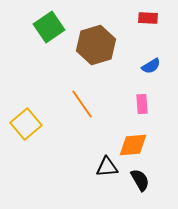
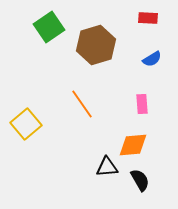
blue semicircle: moved 1 px right, 7 px up
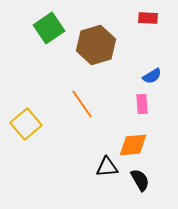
green square: moved 1 px down
blue semicircle: moved 17 px down
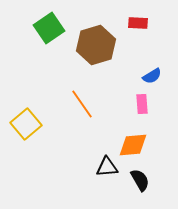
red rectangle: moved 10 px left, 5 px down
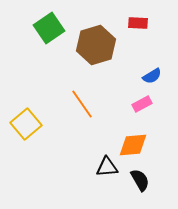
pink rectangle: rotated 66 degrees clockwise
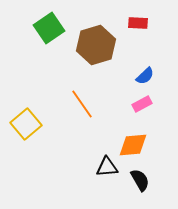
blue semicircle: moved 7 px left; rotated 12 degrees counterclockwise
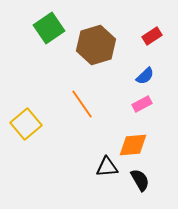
red rectangle: moved 14 px right, 13 px down; rotated 36 degrees counterclockwise
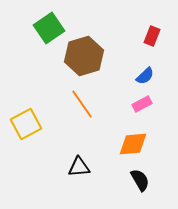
red rectangle: rotated 36 degrees counterclockwise
brown hexagon: moved 12 px left, 11 px down
yellow square: rotated 12 degrees clockwise
orange diamond: moved 1 px up
black triangle: moved 28 px left
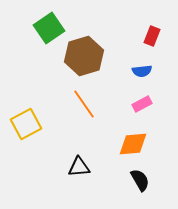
blue semicircle: moved 3 px left, 5 px up; rotated 36 degrees clockwise
orange line: moved 2 px right
